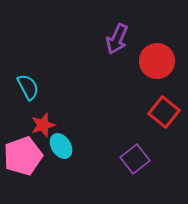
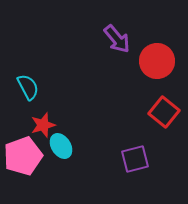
purple arrow: rotated 64 degrees counterclockwise
purple square: rotated 24 degrees clockwise
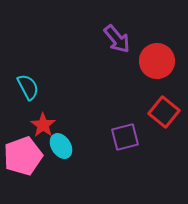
red star: rotated 20 degrees counterclockwise
purple square: moved 10 px left, 22 px up
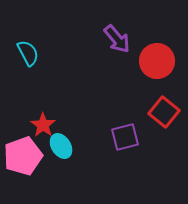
cyan semicircle: moved 34 px up
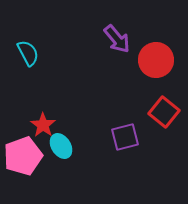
red circle: moved 1 px left, 1 px up
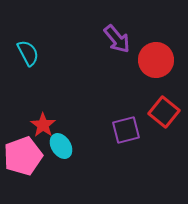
purple square: moved 1 px right, 7 px up
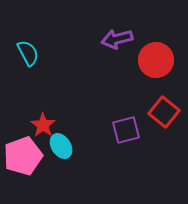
purple arrow: rotated 116 degrees clockwise
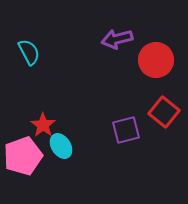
cyan semicircle: moved 1 px right, 1 px up
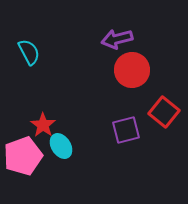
red circle: moved 24 px left, 10 px down
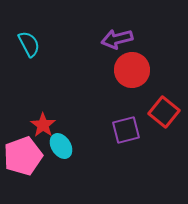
cyan semicircle: moved 8 px up
